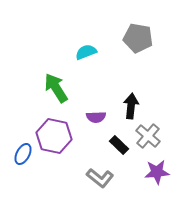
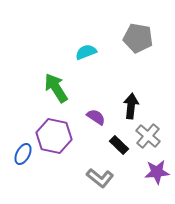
purple semicircle: rotated 144 degrees counterclockwise
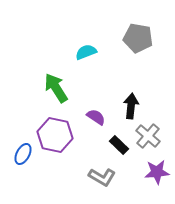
purple hexagon: moved 1 px right, 1 px up
gray L-shape: moved 2 px right, 1 px up; rotated 8 degrees counterclockwise
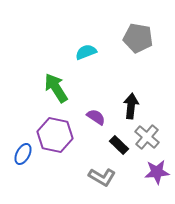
gray cross: moved 1 px left, 1 px down
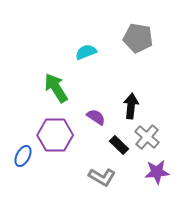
purple hexagon: rotated 12 degrees counterclockwise
blue ellipse: moved 2 px down
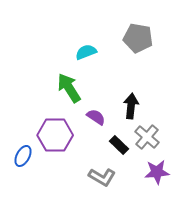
green arrow: moved 13 px right
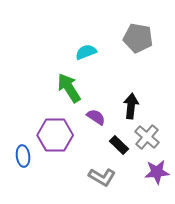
blue ellipse: rotated 35 degrees counterclockwise
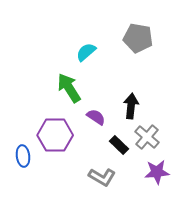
cyan semicircle: rotated 20 degrees counterclockwise
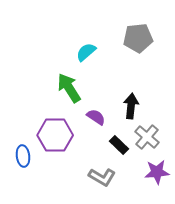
gray pentagon: rotated 16 degrees counterclockwise
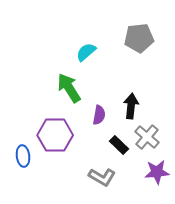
gray pentagon: moved 1 px right
purple semicircle: moved 3 px right, 2 px up; rotated 66 degrees clockwise
